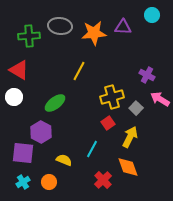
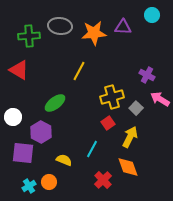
white circle: moved 1 px left, 20 px down
cyan cross: moved 6 px right, 4 px down
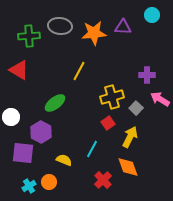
purple cross: rotated 28 degrees counterclockwise
white circle: moved 2 px left
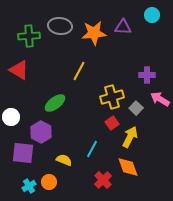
red square: moved 4 px right
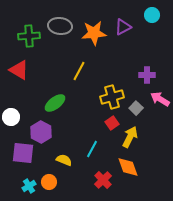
purple triangle: rotated 30 degrees counterclockwise
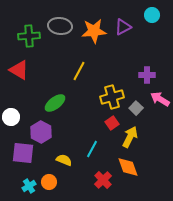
orange star: moved 2 px up
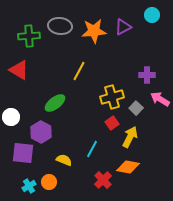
orange diamond: rotated 60 degrees counterclockwise
